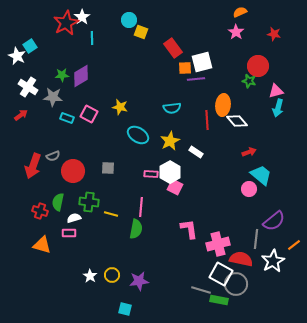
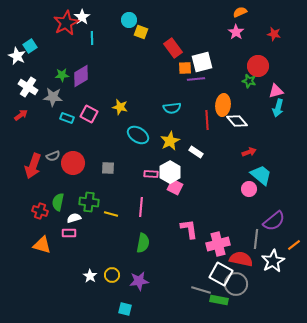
red circle at (73, 171): moved 8 px up
green semicircle at (136, 229): moved 7 px right, 14 px down
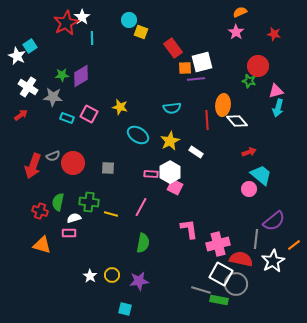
pink line at (141, 207): rotated 24 degrees clockwise
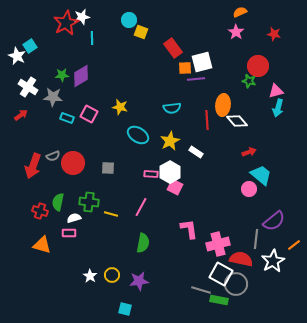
white star at (82, 17): rotated 21 degrees clockwise
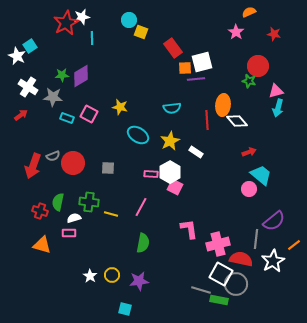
orange semicircle at (240, 12): moved 9 px right
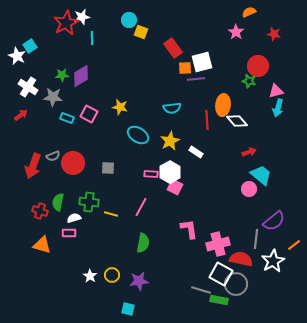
cyan square at (125, 309): moved 3 px right
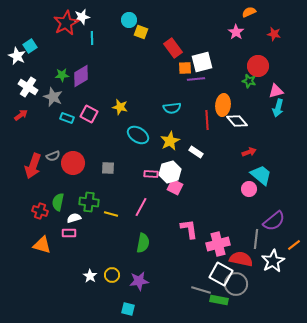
gray star at (53, 97): rotated 18 degrees clockwise
white hexagon at (170, 172): rotated 15 degrees clockwise
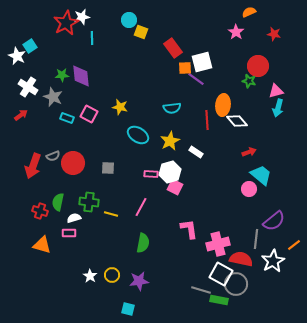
purple diamond at (81, 76): rotated 65 degrees counterclockwise
purple line at (196, 79): rotated 42 degrees clockwise
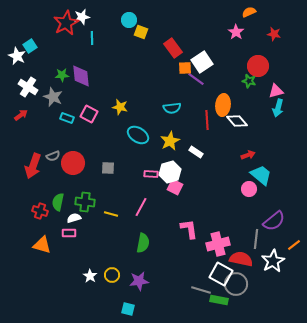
white square at (202, 62): rotated 20 degrees counterclockwise
red arrow at (249, 152): moved 1 px left, 3 px down
green cross at (89, 202): moved 4 px left
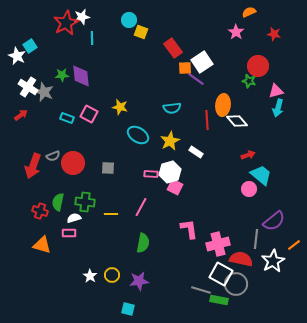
gray star at (53, 97): moved 9 px left, 5 px up
yellow line at (111, 214): rotated 16 degrees counterclockwise
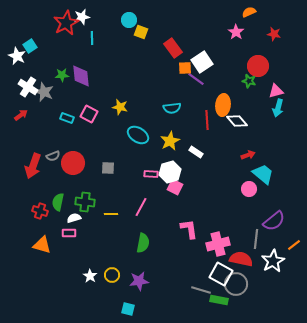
cyan trapezoid at (261, 175): moved 2 px right, 1 px up
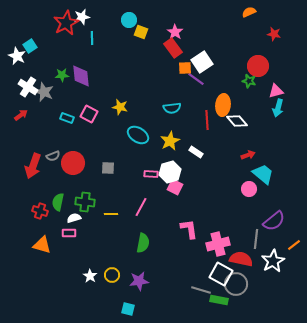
pink star at (236, 32): moved 61 px left
